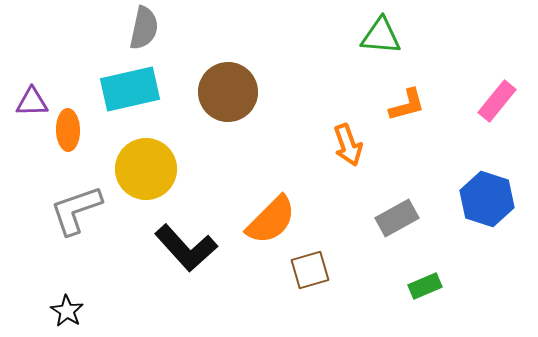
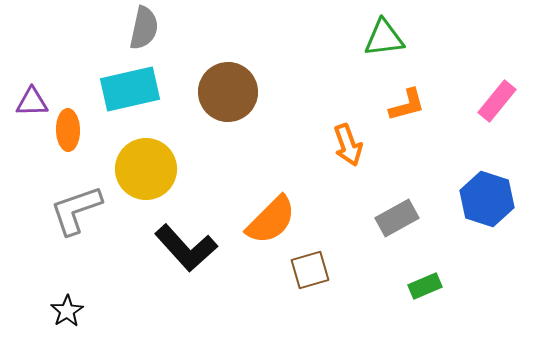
green triangle: moved 3 px right, 2 px down; rotated 12 degrees counterclockwise
black star: rotated 8 degrees clockwise
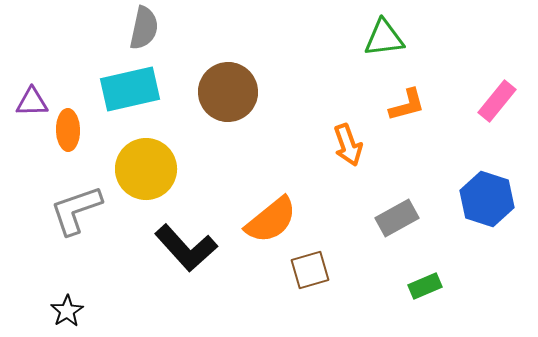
orange semicircle: rotated 6 degrees clockwise
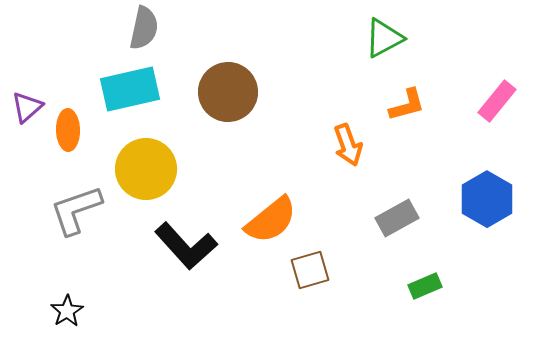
green triangle: rotated 21 degrees counterclockwise
purple triangle: moved 5 px left, 5 px down; rotated 40 degrees counterclockwise
blue hexagon: rotated 12 degrees clockwise
black L-shape: moved 2 px up
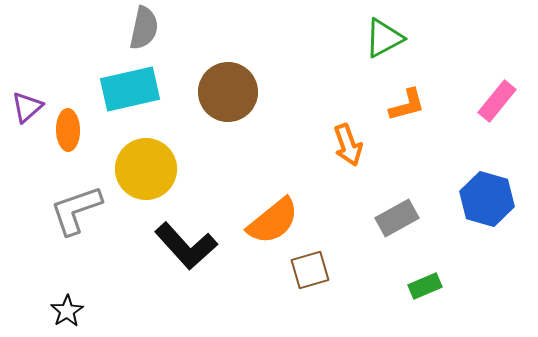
blue hexagon: rotated 14 degrees counterclockwise
orange semicircle: moved 2 px right, 1 px down
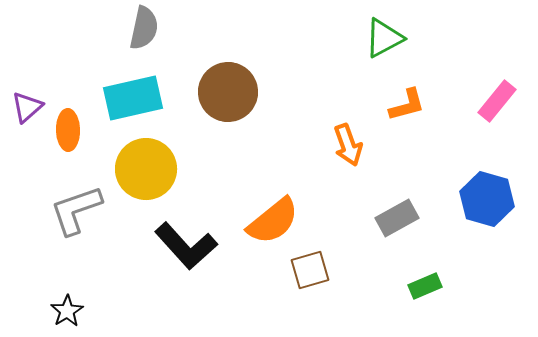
cyan rectangle: moved 3 px right, 9 px down
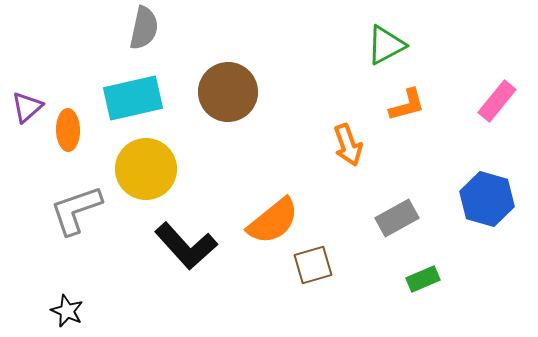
green triangle: moved 2 px right, 7 px down
brown square: moved 3 px right, 5 px up
green rectangle: moved 2 px left, 7 px up
black star: rotated 16 degrees counterclockwise
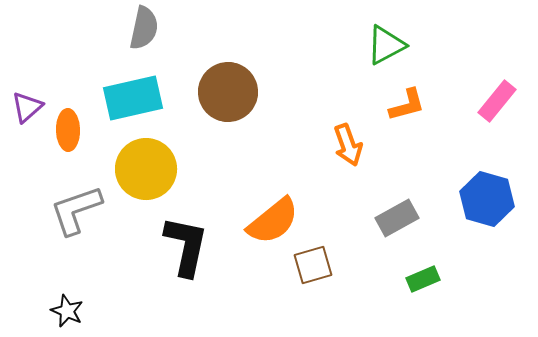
black L-shape: rotated 126 degrees counterclockwise
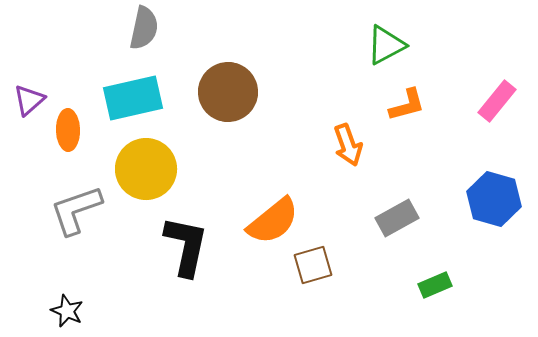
purple triangle: moved 2 px right, 7 px up
blue hexagon: moved 7 px right
green rectangle: moved 12 px right, 6 px down
